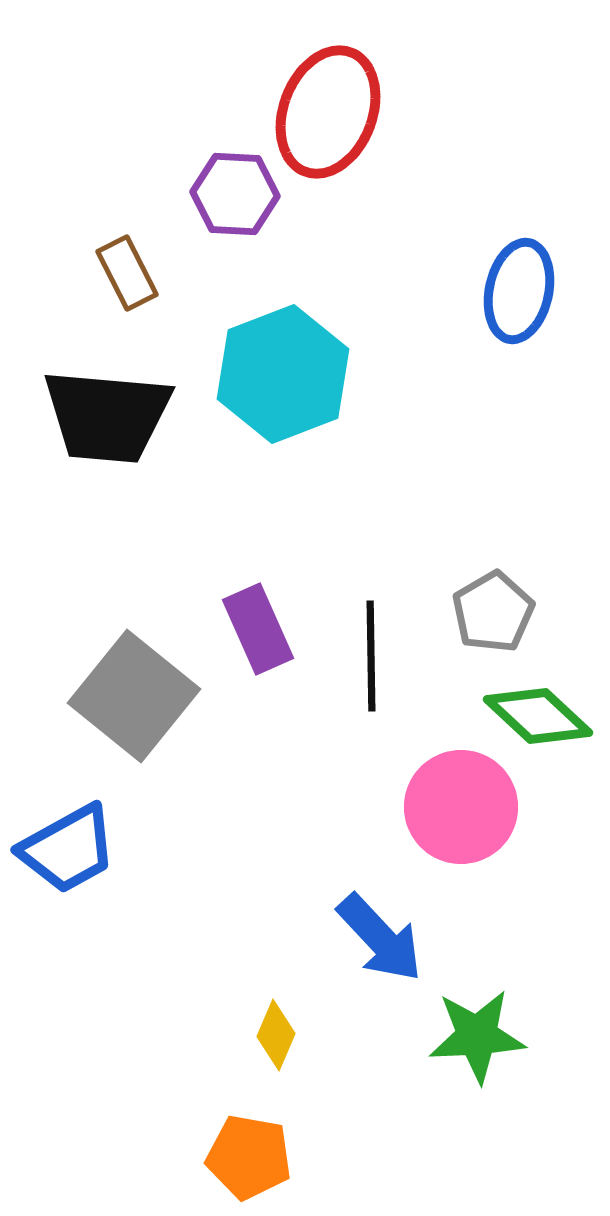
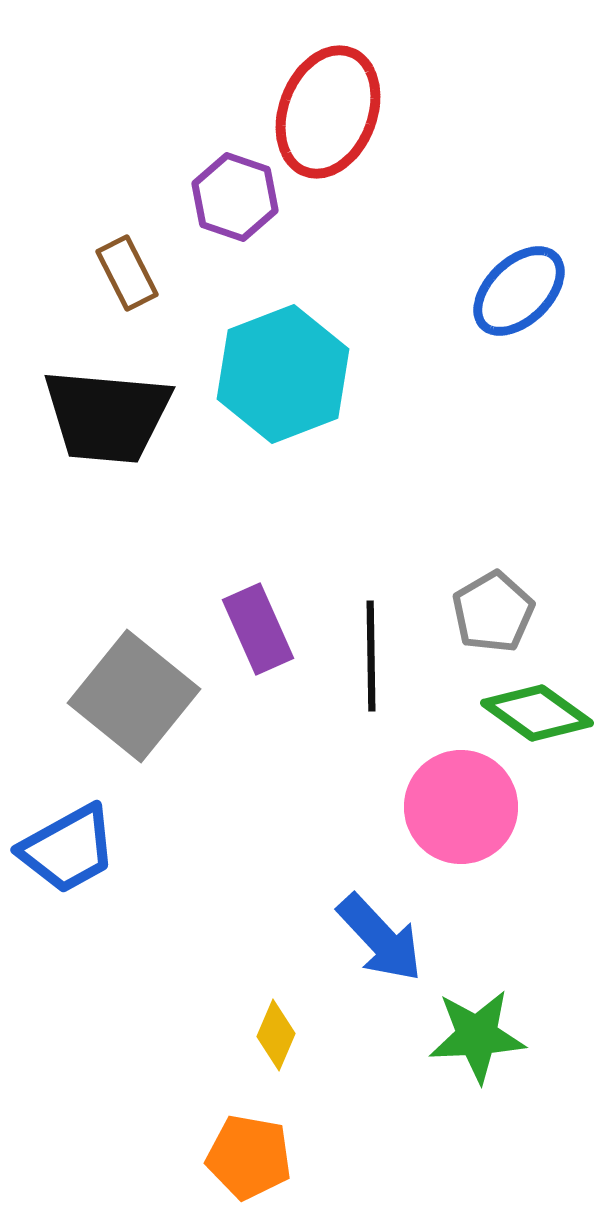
purple hexagon: moved 3 px down; rotated 16 degrees clockwise
blue ellipse: rotated 34 degrees clockwise
green diamond: moved 1 px left, 3 px up; rotated 7 degrees counterclockwise
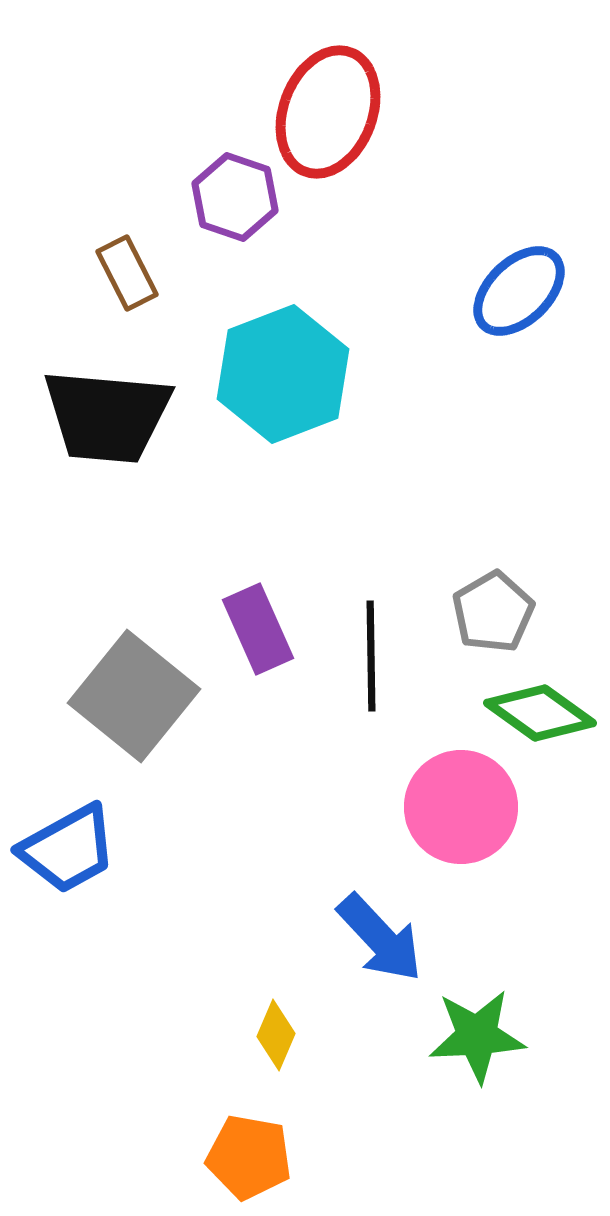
green diamond: moved 3 px right
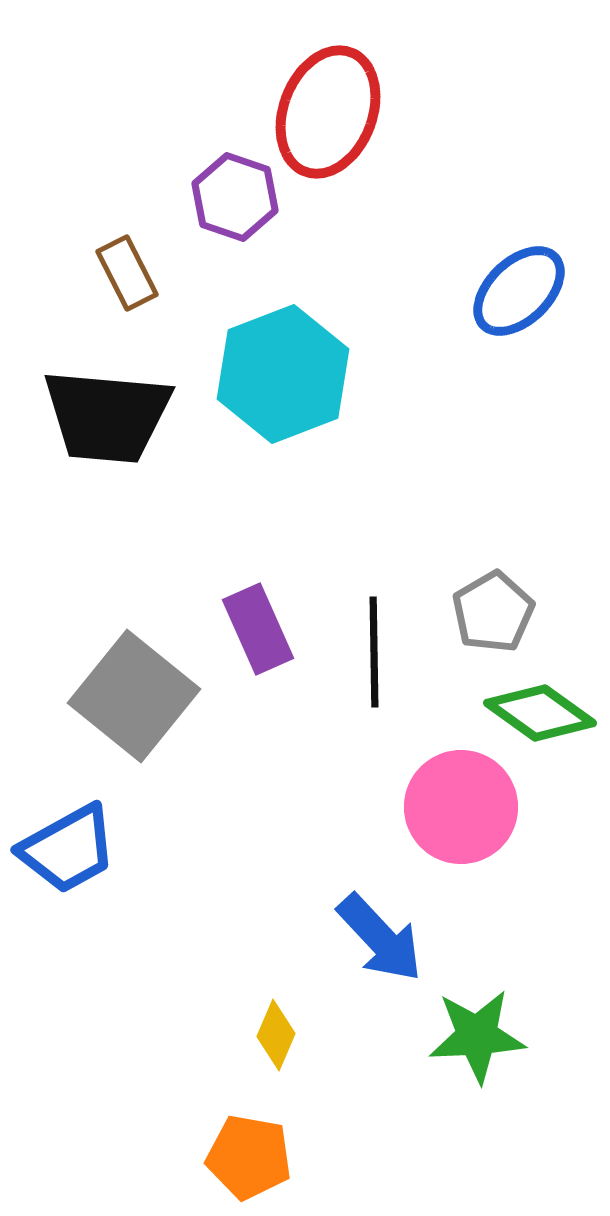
black line: moved 3 px right, 4 px up
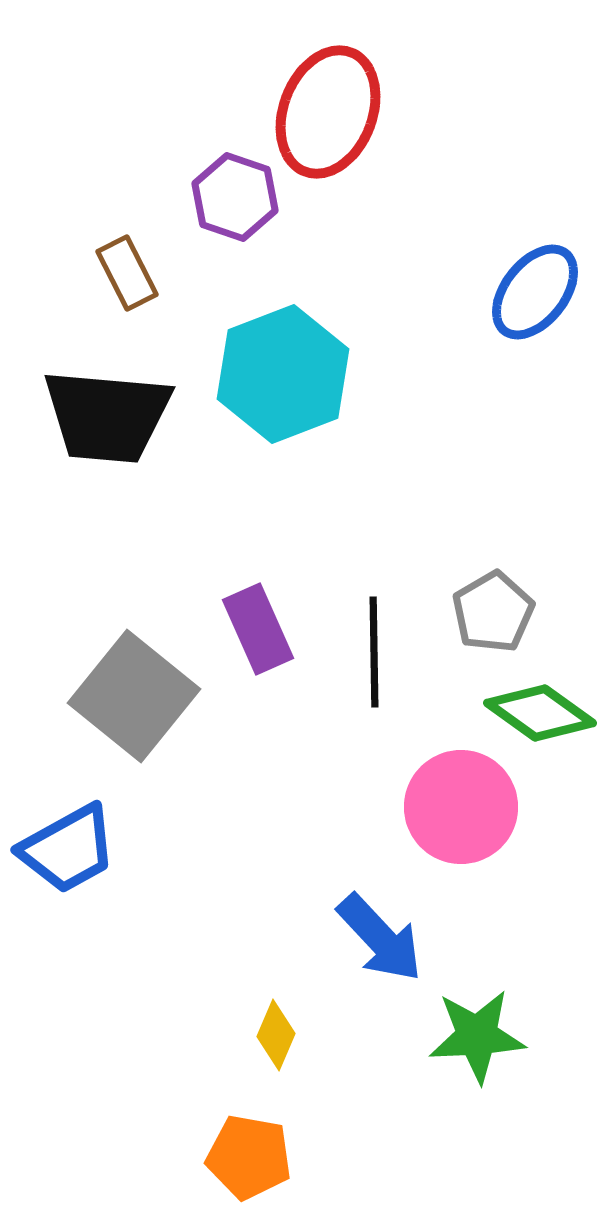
blue ellipse: moved 16 px right, 1 px down; rotated 8 degrees counterclockwise
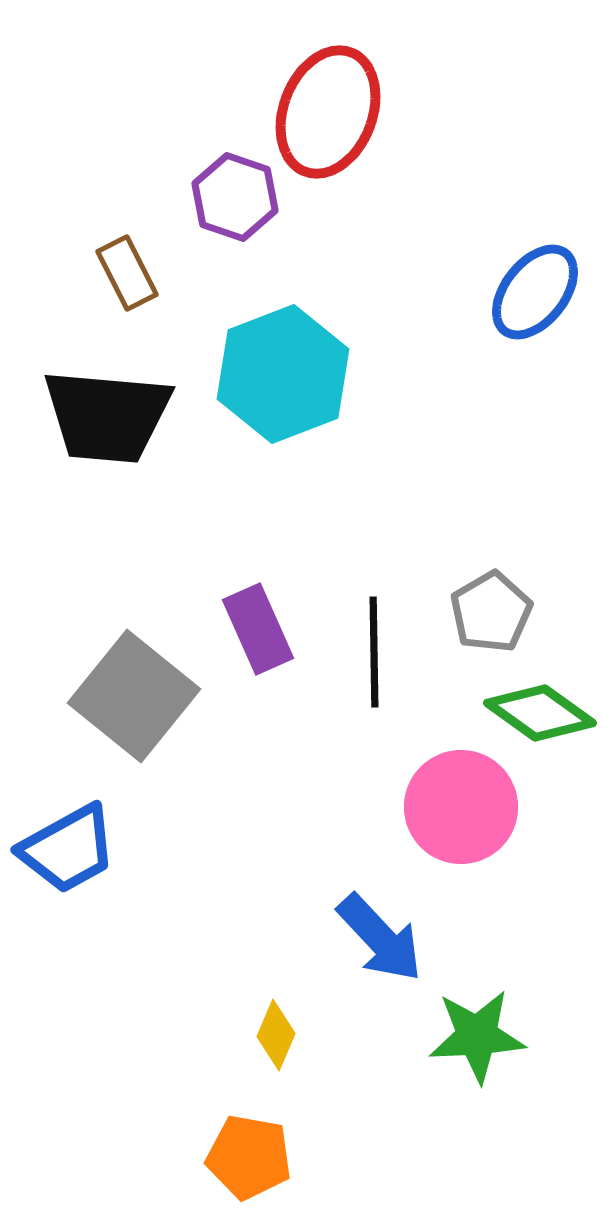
gray pentagon: moved 2 px left
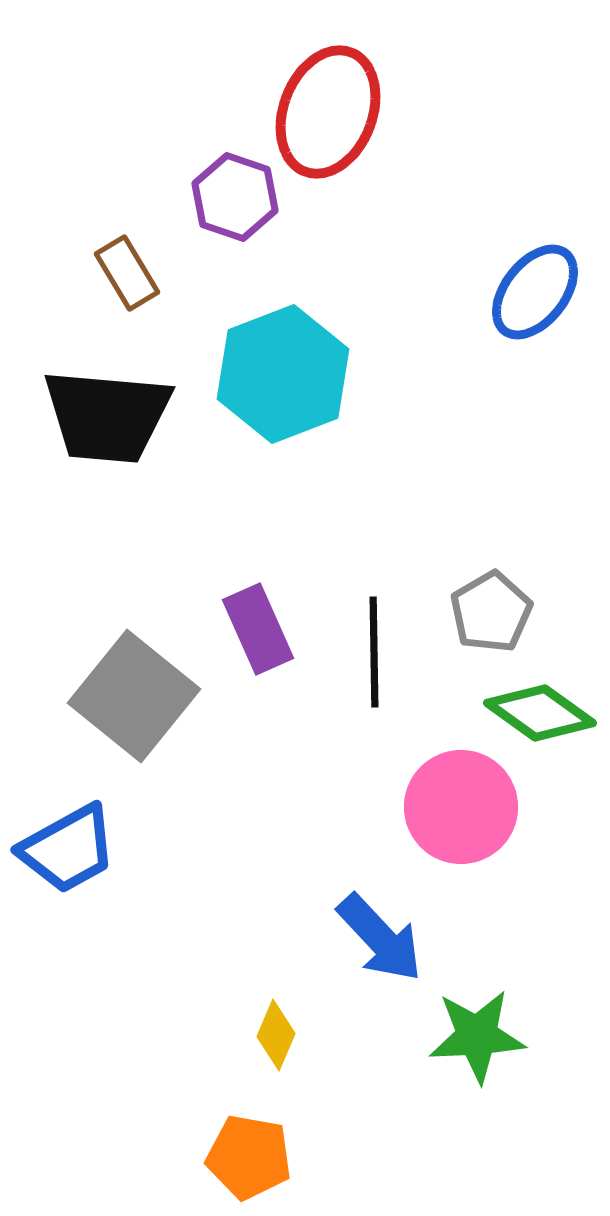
brown rectangle: rotated 4 degrees counterclockwise
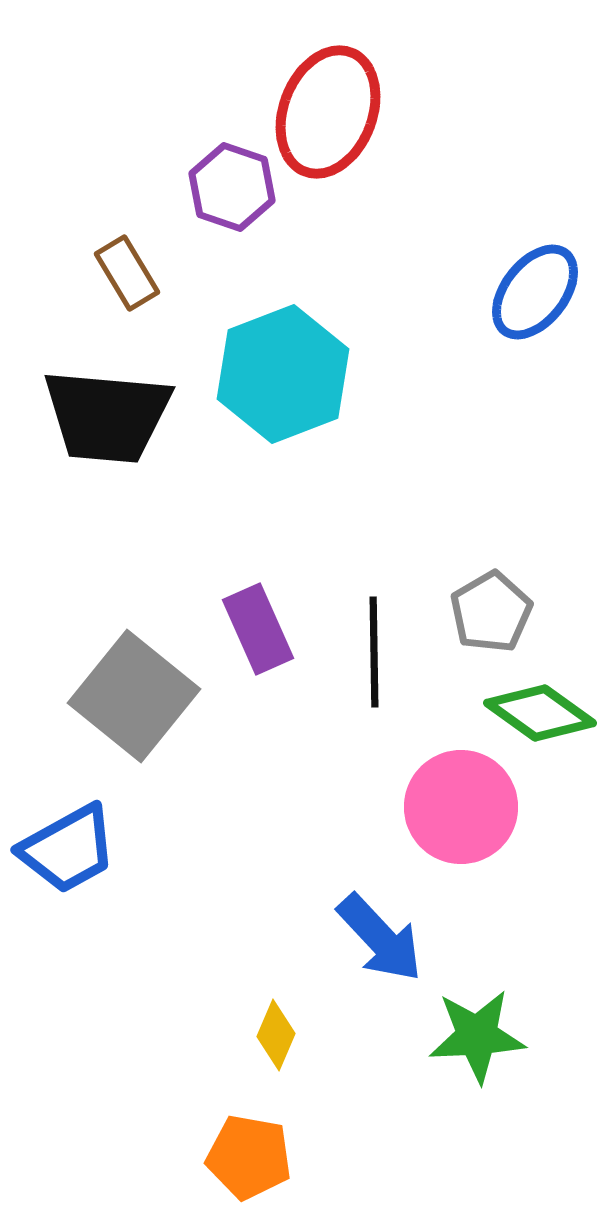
purple hexagon: moved 3 px left, 10 px up
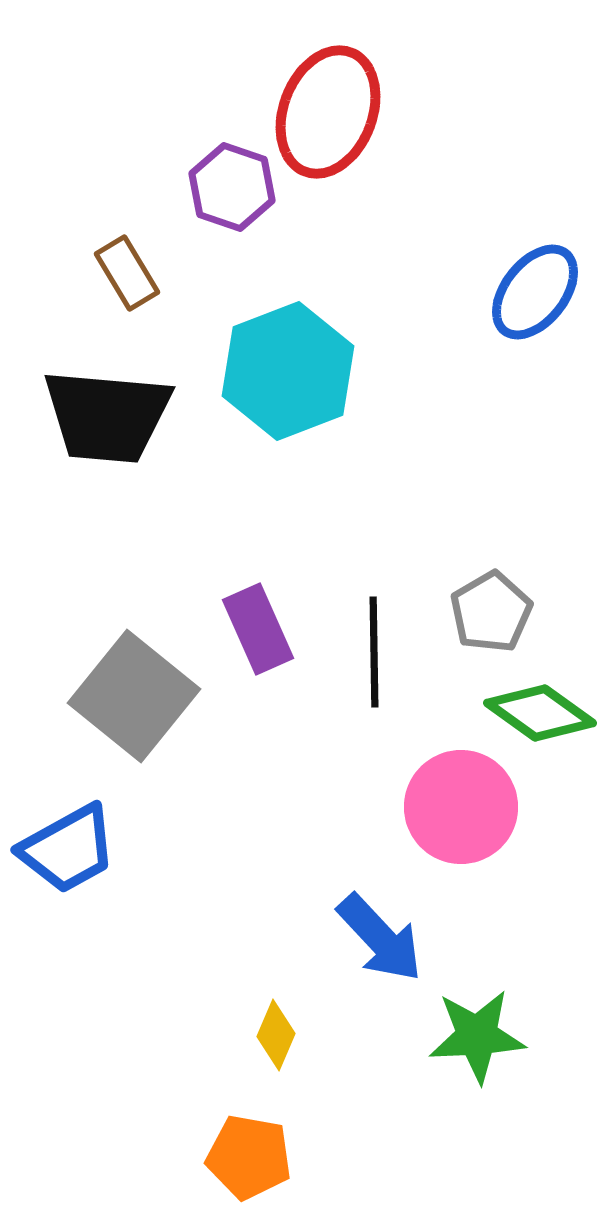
cyan hexagon: moved 5 px right, 3 px up
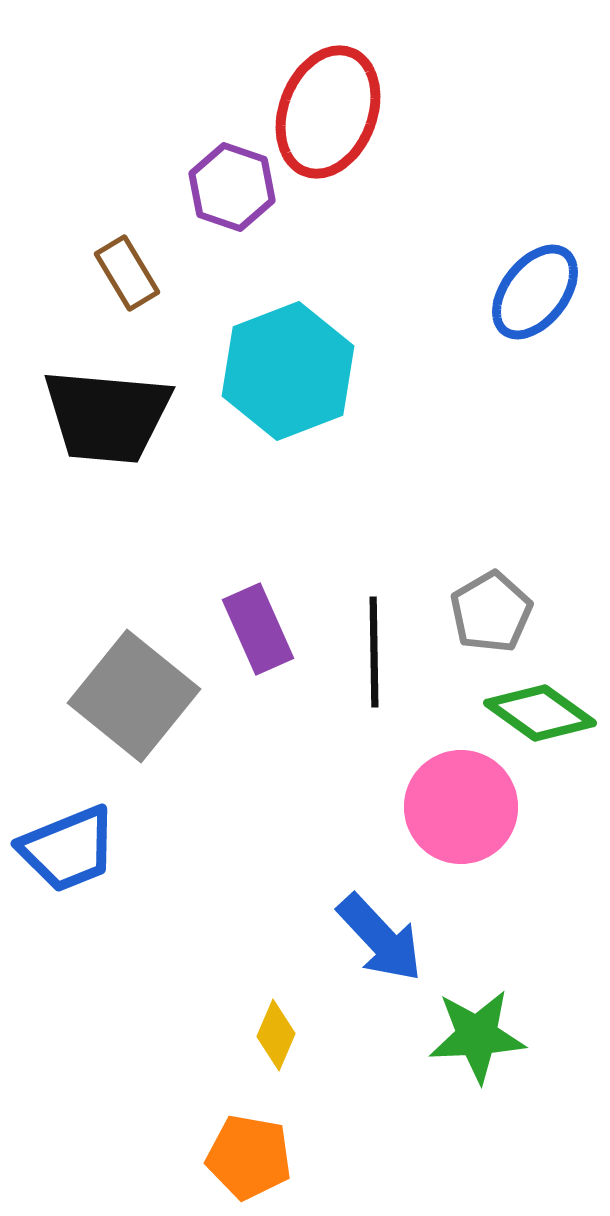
blue trapezoid: rotated 7 degrees clockwise
